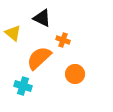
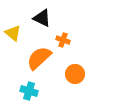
cyan cross: moved 6 px right, 5 px down
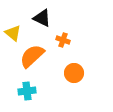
orange semicircle: moved 7 px left, 2 px up
orange circle: moved 1 px left, 1 px up
cyan cross: moved 2 px left; rotated 24 degrees counterclockwise
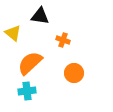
black triangle: moved 2 px left, 2 px up; rotated 18 degrees counterclockwise
orange semicircle: moved 2 px left, 7 px down
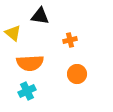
orange cross: moved 7 px right; rotated 32 degrees counterclockwise
orange semicircle: rotated 140 degrees counterclockwise
orange circle: moved 3 px right, 1 px down
cyan cross: rotated 18 degrees counterclockwise
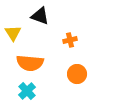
black triangle: rotated 12 degrees clockwise
yellow triangle: rotated 18 degrees clockwise
orange semicircle: rotated 8 degrees clockwise
cyan cross: rotated 18 degrees counterclockwise
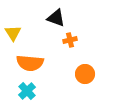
black triangle: moved 16 px right, 2 px down
orange circle: moved 8 px right
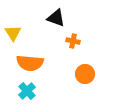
orange cross: moved 3 px right, 1 px down; rotated 24 degrees clockwise
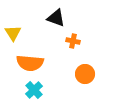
cyan cross: moved 7 px right, 1 px up
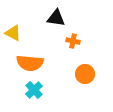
black triangle: rotated 12 degrees counterclockwise
yellow triangle: rotated 30 degrees counterclockwise
